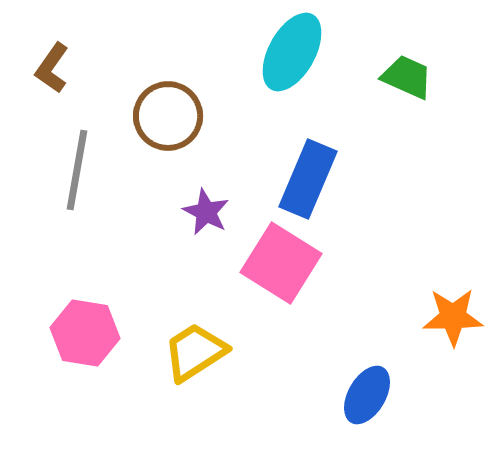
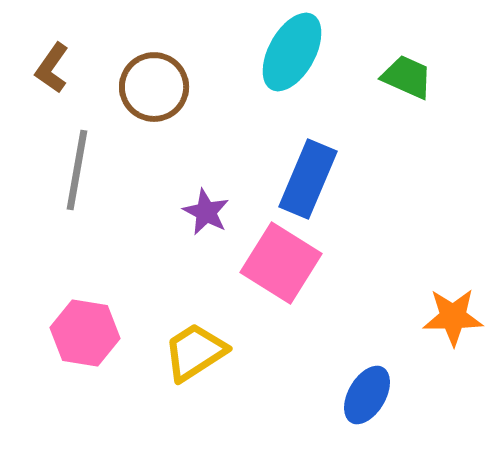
brown circle: moved 14 px left, 29 px up
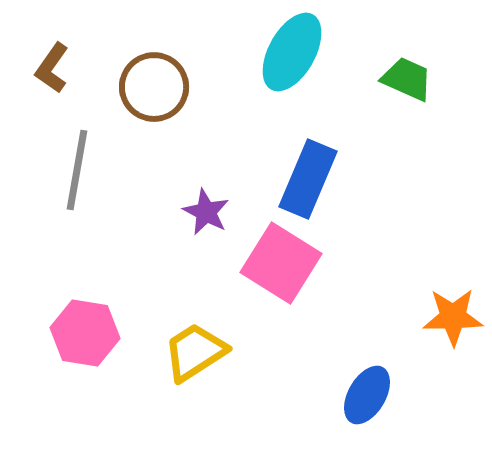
green trapezoid: moved 2 px down
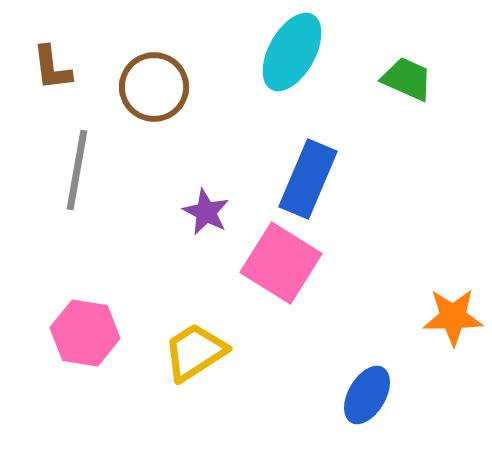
brown L-shape: rotated 42 degrees counterclockwise
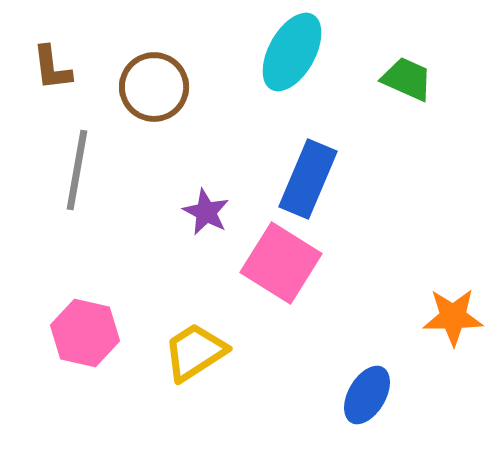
pink hexagon: rotated 4 degrees clockwise
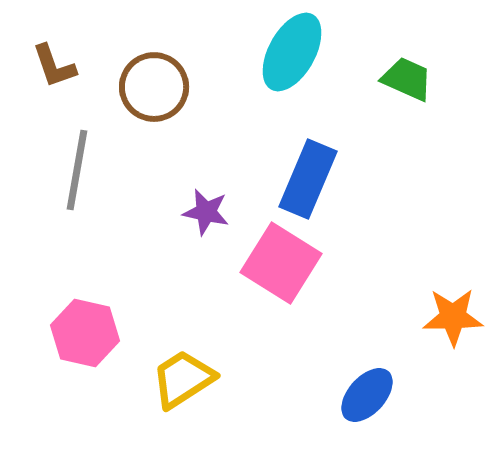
brown L-shape: moved 2 px right, 2 px up; rotated 12 degrees counterclockwise
purple star: rotated 15 degrees counterclockwise
yellow trapezoid: moved 12 px left, 27 px down
blue ellipse: rotated 12 degrees clockwise
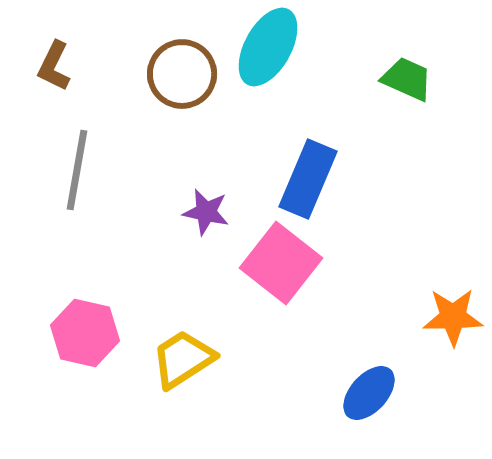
cyan ellipse: moved 24 px left, 5 px up
brown L-shape: rotated 45 degrees clockwise
brown circle: moved 28 px right, 13 px up
pink square: rotated 6 degrees clockwise
yellow trapezoid: moved 20 px up
blue ellipse: moved 2 px right, 2 px up
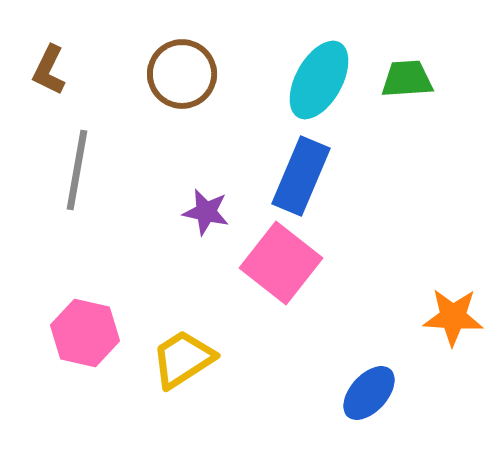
cyan ellipse: moved 51 px right, 33 px down
brown L-shape: moved 5 px left, 4 px down
green trapezoid: rotated 28 degrees counterclockwise
blue rectangle: moved 7 px left, 3 px up
orange star: rotated 4 degrees clockwise
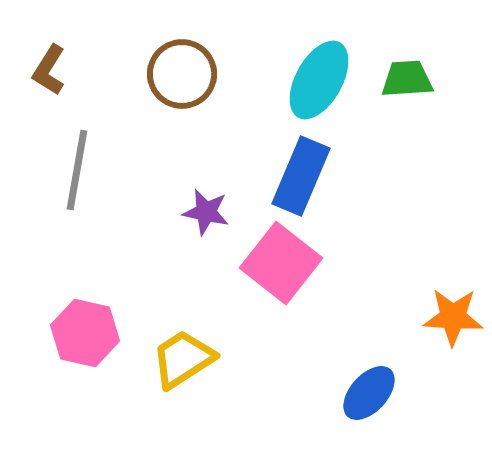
brown L-shape: rotated 6 degrees clockwise
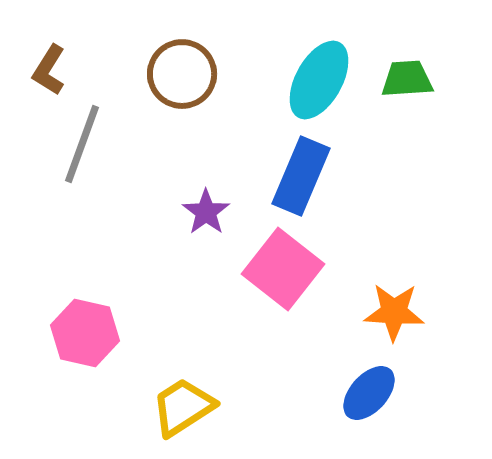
gray line: moved 5 px right, 26 px up; rotated 10 degrees clockwise
purple star: rotated 24 degrees clockwise
pink square: moved 2 px right, 6 px down
orange star: moved 59 px left, 5 px up
yellow trapezoid: moved 48 px down
